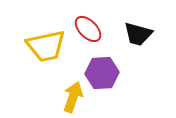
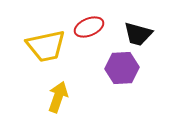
red ellipse: moved 1 px right, 2 px up; rotated 68 degrees counterclockwise
purple hexagon: moved 20 px right, 5 px up
yellow arrow: moved 15 px left
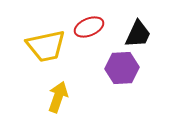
black trapezoid: rotated 80 degrees counterclockwise
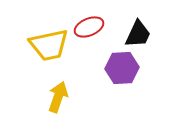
yellow trapezoid: moved 3 px right, 1 px up
